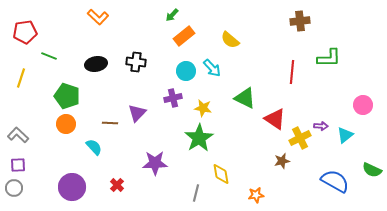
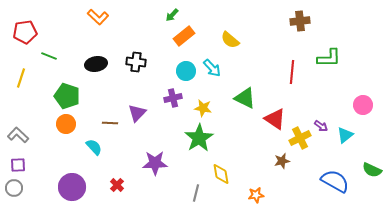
purple arrow: rotated 32 degrees clockwise
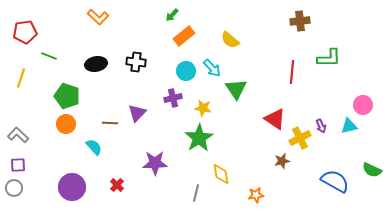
green triangle: moved 9 px left, 9 px up; rotated 30 degrees clockwise
purple arrow: rotated 32 degrees clockwise
cyan triangle: moved 4 px right, 9 px up; rotated 24 degrees clockwise
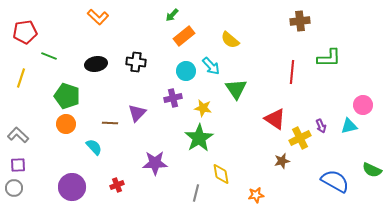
cyan arrow: moved 1 px left, 2 px up
red cross: rotated 24 degrees clockwise
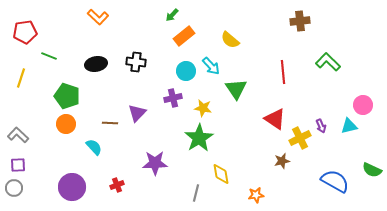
green L-shape: moved 1 px left, 4 px down; rotated 135 degrees counterclockwise
red line: moved 9 px left; rotated 10 degrees counterclockwise
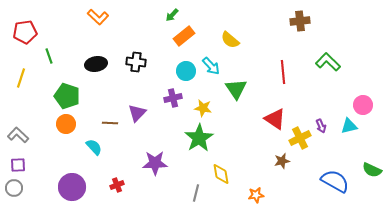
green line: rotated 49 degrees clockwise
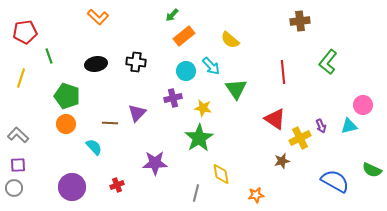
green L-shape: rotated 95 degrees counterclockwise
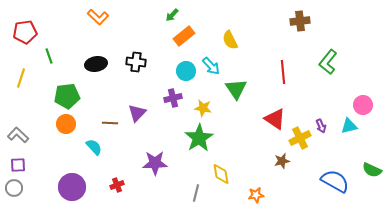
yellow semicircle: rotated 24 degrees clockwise
green pentagon: rotated 25 degrees counterclockwise
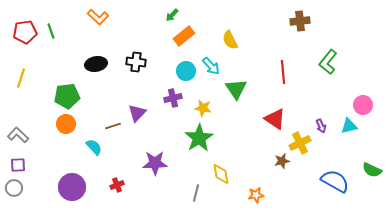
green line: moved 2 px right, 25 px up
brown line: moved 3 px right, 3 px down; rotated 21 degrees counterclockwise
yellow cross: moved 5 px down
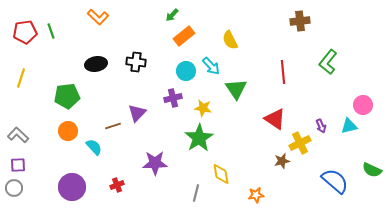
orange circle: moved 2 px right, 7 px down
blue semicircle: rotated 12 degrees clockwise
